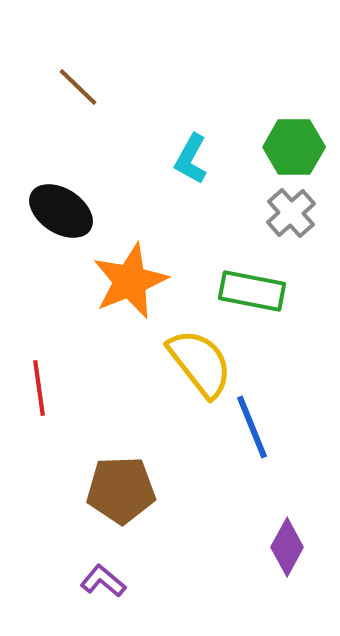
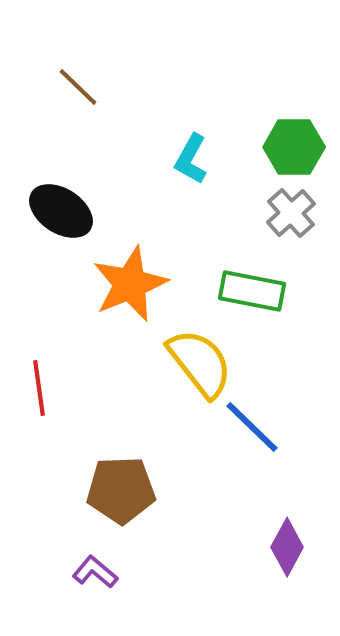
orange star: moved 3 px down
blue line: rotated 24 degrees counterclockwise
purple L-shape: moved 8 px left, 9 px up
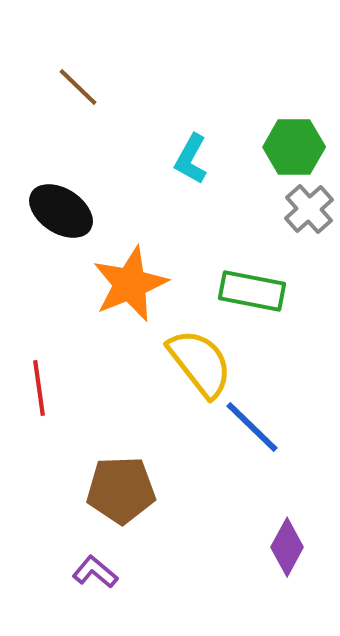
gray cross: moved 18 px right, 4 px up
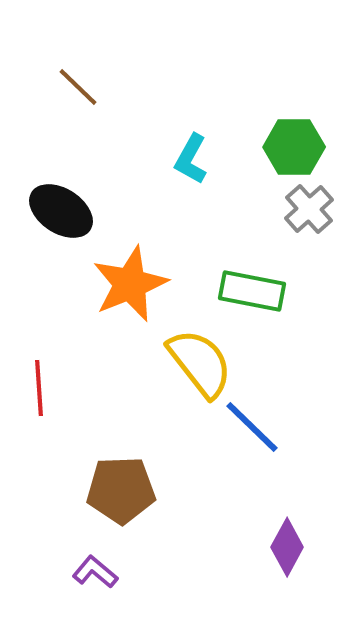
red line: rotated 4 degrees clockwise
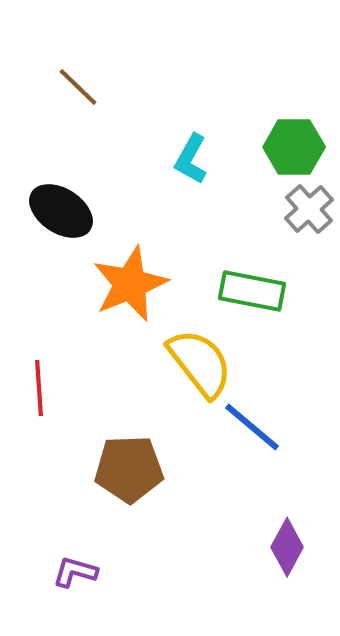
blue line: rotated 4 degrees counterclockwise
brown pentagon: moved 8 px right, 21 px up
purple L-shape: moved 20 px left; rotated 24 degrees counterclockwise
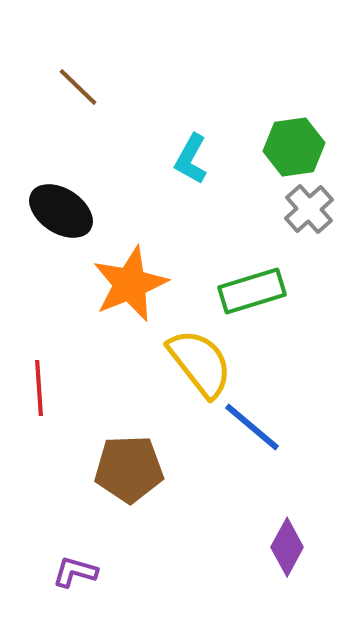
green hexagon: rotated 8 degrees counterclockwise
green rectangle: rotated 28 degrees counterclockwise
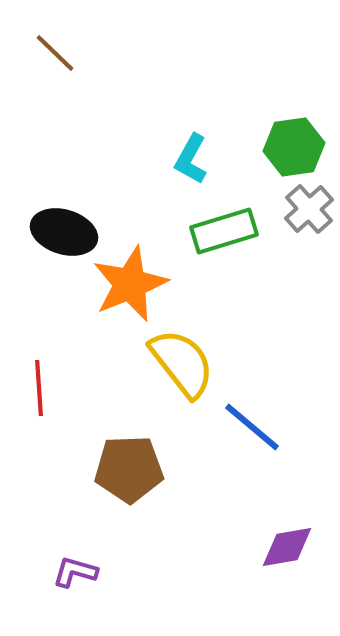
brown line: moved 23 px left, 34 px up
black ellipse: moved 3 px right, 21 px down; rotated 16 degrees counterclockwise
green rectangle: moved 28 px left, 60 px up
yellow semicircle: moved 18 px left
purple diamond: rotated 52 degrees clockwise
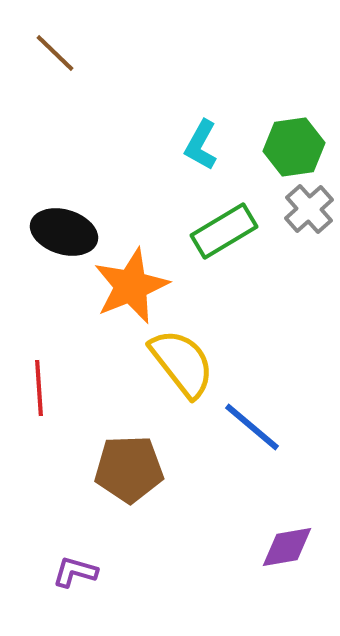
cyan L-shape: moved 10 px right, 14 px up
green rectangle: rotated 14 degrees counterclockwise
orange star: moved 1 px right, 2 px down
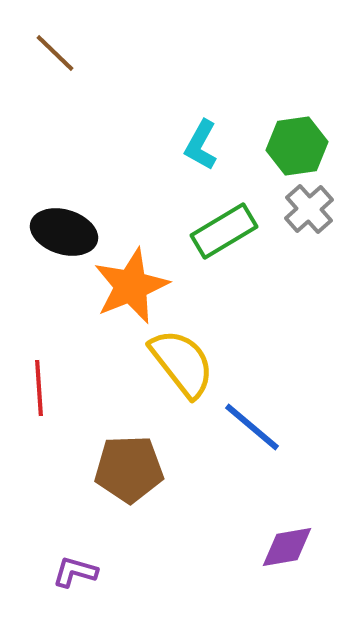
green hexagon: moved 3 px right, 1 px up
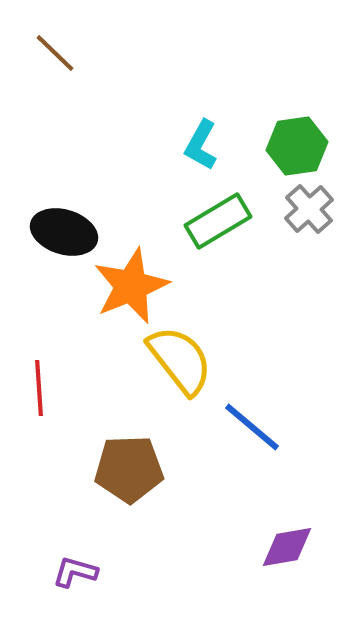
green rectangle: moved 6 px left, 10 px up
yellow semicircle: moved 2 px left, 3 px up
